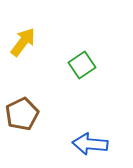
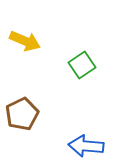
yellow arrow: moved 2 px right, 1 px up; rotated 76 degrees clockwise
blue arrow: moved 4 px left, 2 px down
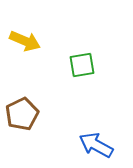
green square: rotated 24 degrees clockwise
blue arrow: moved 10 px right, 1 px up; rotated 24 degrees clockwise
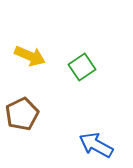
yellow arrow: moved 5 px right, 15 px down
green square: moved 2 px down; rotated 24 degrees counterclockwise
